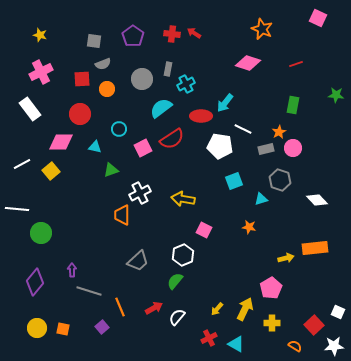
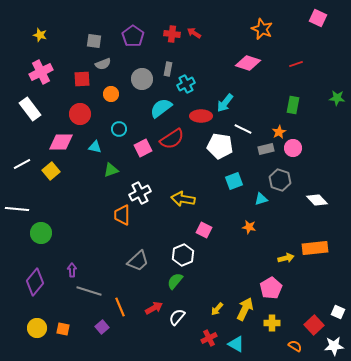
orange circle at (107, 89): moved 4 px right, 5 px down
green star at (336, 95): moved 1 px right, 3 px down
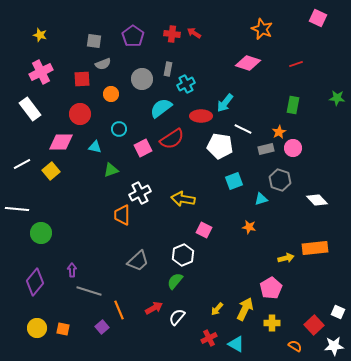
orange line at (120, 307): moved 1 px left, 3 px down
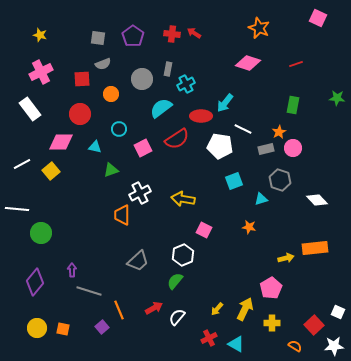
orange star at (262, 29): moved 3 px left, 1 px up
gray square at (94, 41): moved 4 px right, 3 px up
red semicircle at (172, 139): moved 5 px right
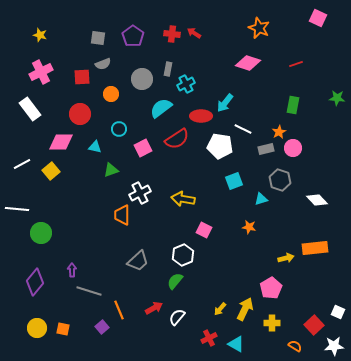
red square at (82, 79): moved 2 px up
yellow arrow at (217, 309): moved 3 px right
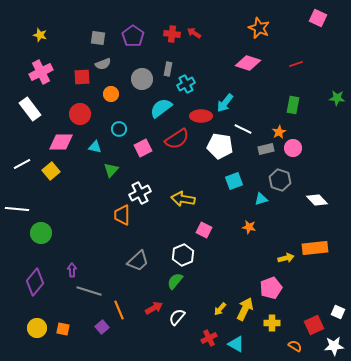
green triangle at (111, 170): rotated 28 degrees counterclockwise
pink pentagon at (271, 288): rotated 10 degrees clockwise
red square at (314, 325): rotated 18 degrees clockwise
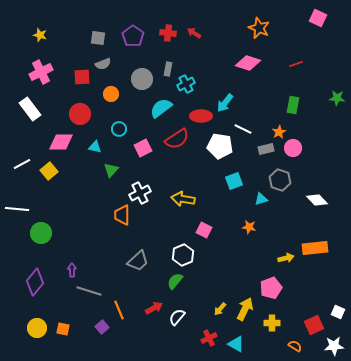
red cross at (172, 34): moved 4 px left, 1 px up
yellow square at (51, 171): moved 2 px left
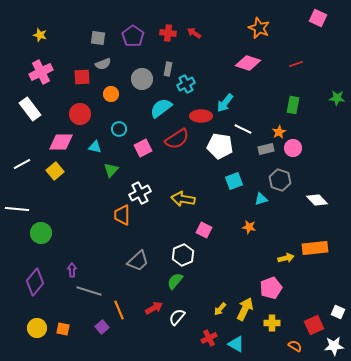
yellow square at (49, 171): moved 6 px right
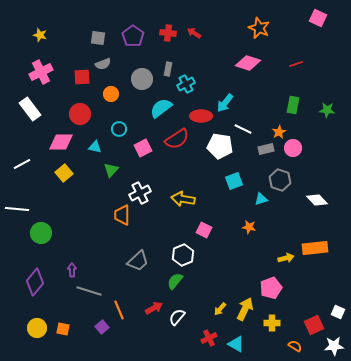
green star at (337, 98): moved 10 px left, 12 px down
yellow square at (55, 171): moved 9 px right, 2 px down
